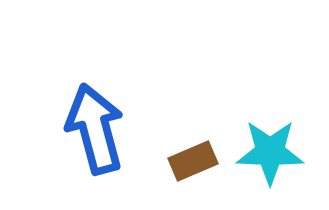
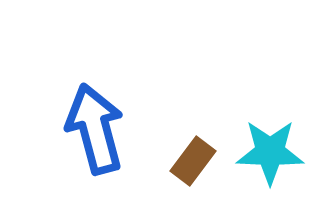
brown rectangle: rotated 30 degrees counterclockwise
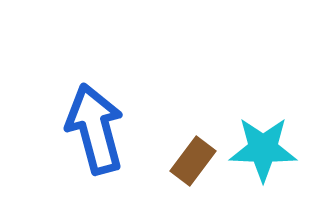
cyan star: moved 7 px left, 3 px up
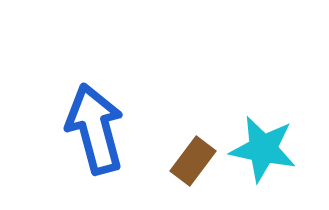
cyan star: rotated 10 degrees clockwise
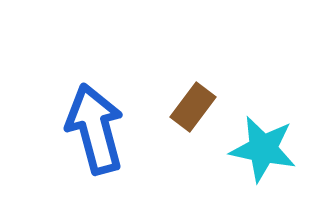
brown rectangle: moved 54 px up
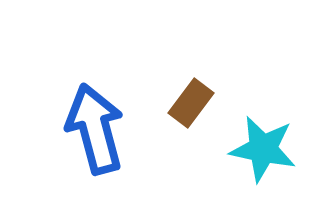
brown rectangle: moved 2 px left, 4 px up
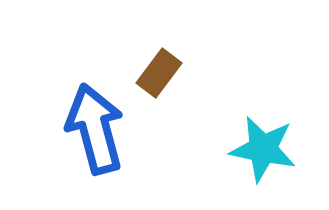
brown rectangle: moved 32 px left, 30 px up
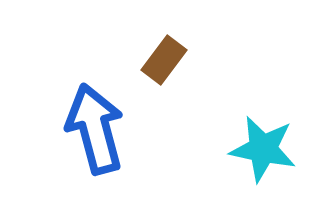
brown rectangle: moved 5 px right, 13 px up
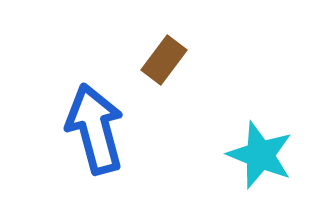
cyan star: moved 3 px left, 6 px down; rotated 10 degrees clockwise
